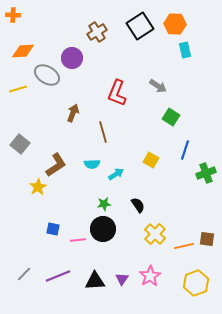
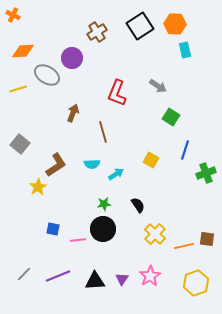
orange cross: rotated 24 degrees clockwise
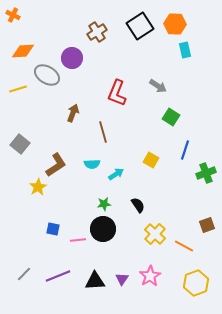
brown square: moved 14 px up; rotated 28 degrees counterclockwise
orange line: rotated 42 degrees clockwise
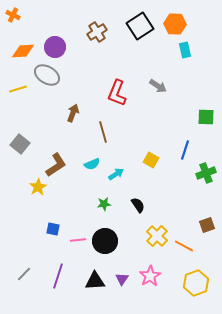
purple circle: moved 17 px left, 11 px up
green square: moved 35 px right; rotated 30 degrees counterclockwise
cyan semicircle: rotated 21 degrees counterclockwise
black circle: moved 2 px right, 12 px down
yellow cross: moved 2 px right, 2 px down
purple line: rotated 50 degrees counterclockwise
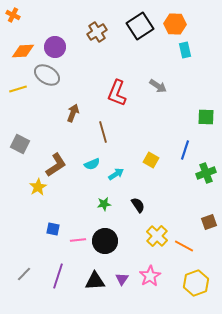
gray square: rotated 12 degrees counterclockwise
brown square: moved 2 px right, 3 px up
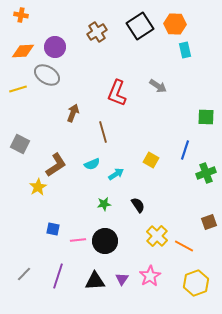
orange cross: moved 8 px right; rotated 16 degrees counterclockwise
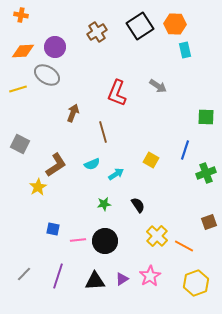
purple triangle: rotated 24 degrees clockwise
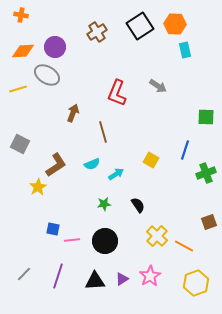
pink line: moved 6 px left
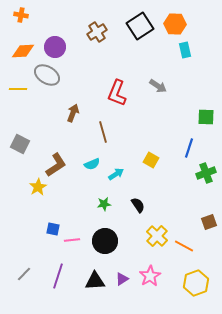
yellow line: rotated 18 degrees clockwise
blue line: moved 4 px right, 2 px up
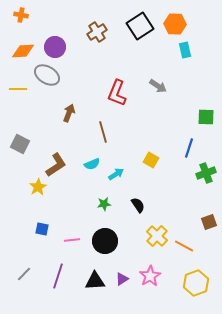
brown arrow: moved 4 px left
blue square: moved 11 px left
